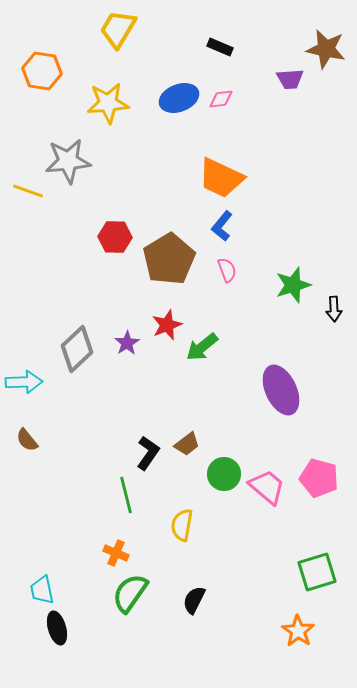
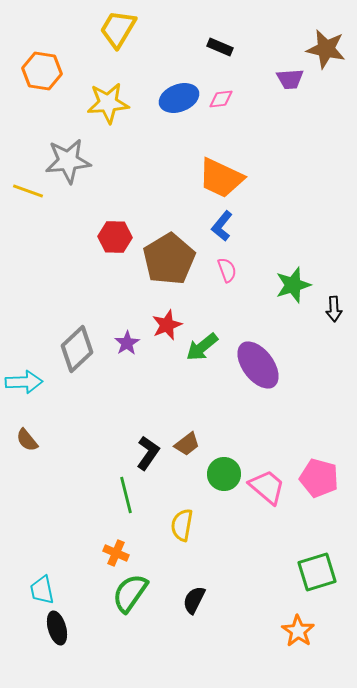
purple ellipse: moved 23 px left, 25 px up; rotated 12 degrees counterclockwise
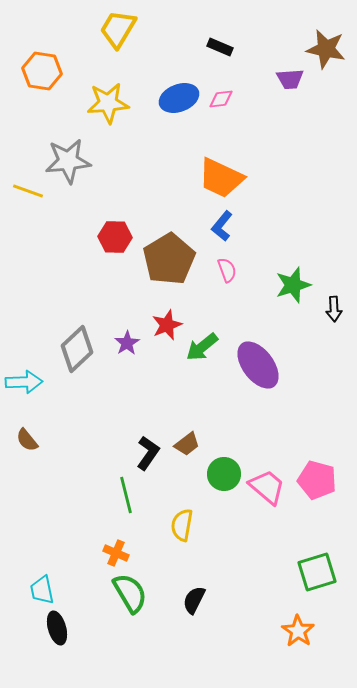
pink pentagon: moved 2 px left, 2 px down
green semicircle: rotated 114 degrees clockwise
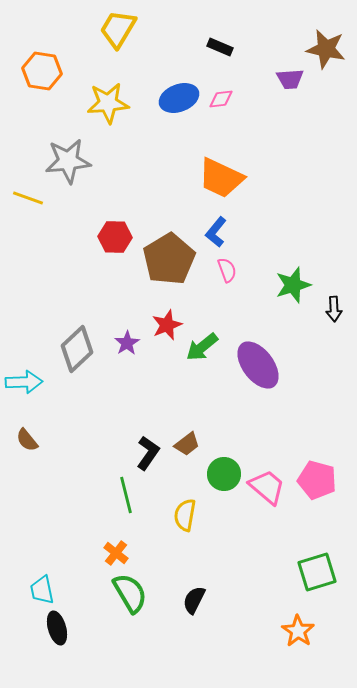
yellow line: moved 7 px down
blue L-shape: moved 6 px left, 6 px down
yellow semicircle: moved 3 px right, 10 px up
orange cross: rotated 15 degrees clockwise
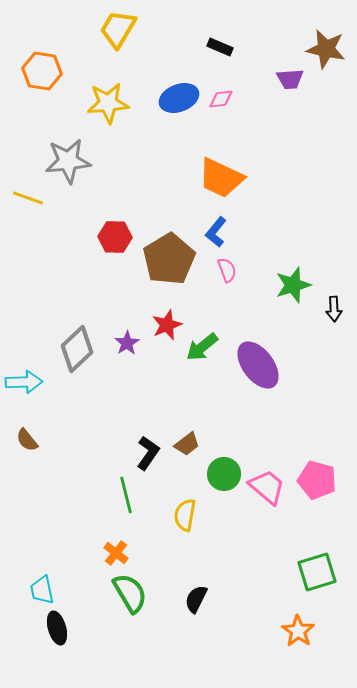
black semicircle: moved 2 px right, 1 px up
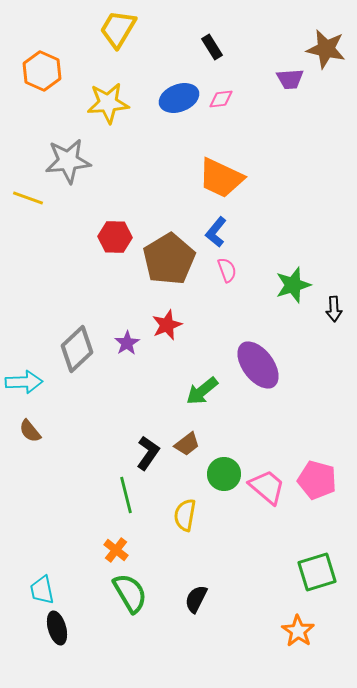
black rectangle: moved 8 px left; rotated 35 degrees clockwise
orange hexagon: rotated 15 degrees clockwise
green arrow: moved 44 px down
brown semicircle: moved 3 px right, 9 px up
orange cross: moved 3 px up
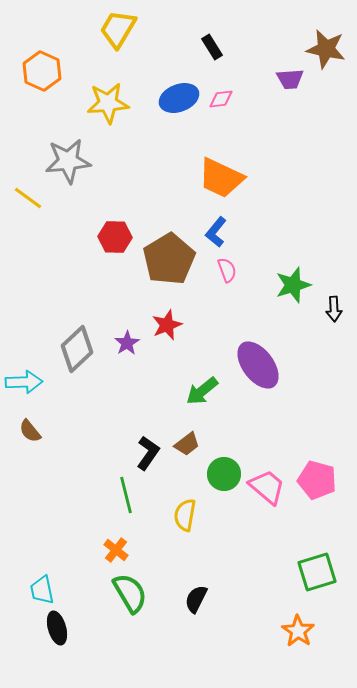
yellow line: rotated 16 degrees clockwise
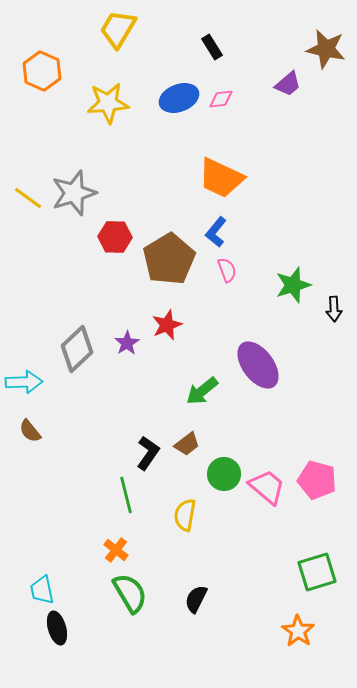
purple trapezoid: moved 2 px left, 5 px down; rotated 36 degrees counterclockwise
gray star: moved 6 px right, 32 px down; rotated 12 degrees counterclockwise
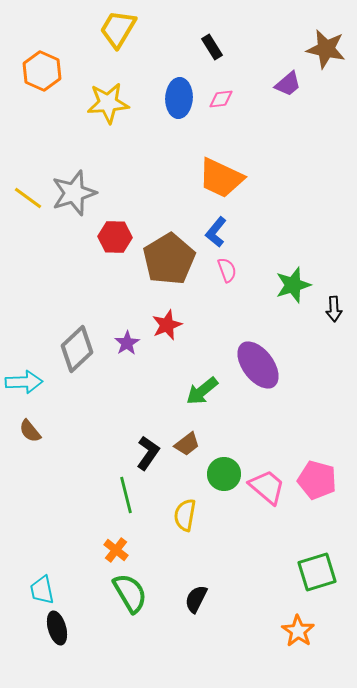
blue ellipse: rotated 66 degrees counterclockwise
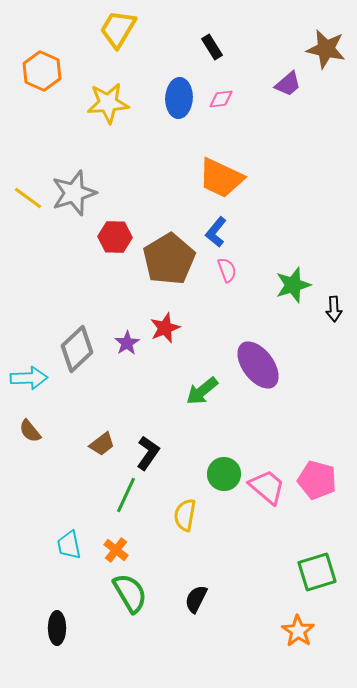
red star: moved 2 px left, 3 px down
cyan arrow: moved 5 px right, 4 px up
brown trapezoid: moved 85 px left
green line: rotated 39 degrees clockwise
cyan trapezoid: moved 27 px right, 45 px up
black ellipse: rotated 16 degrees clockwise
